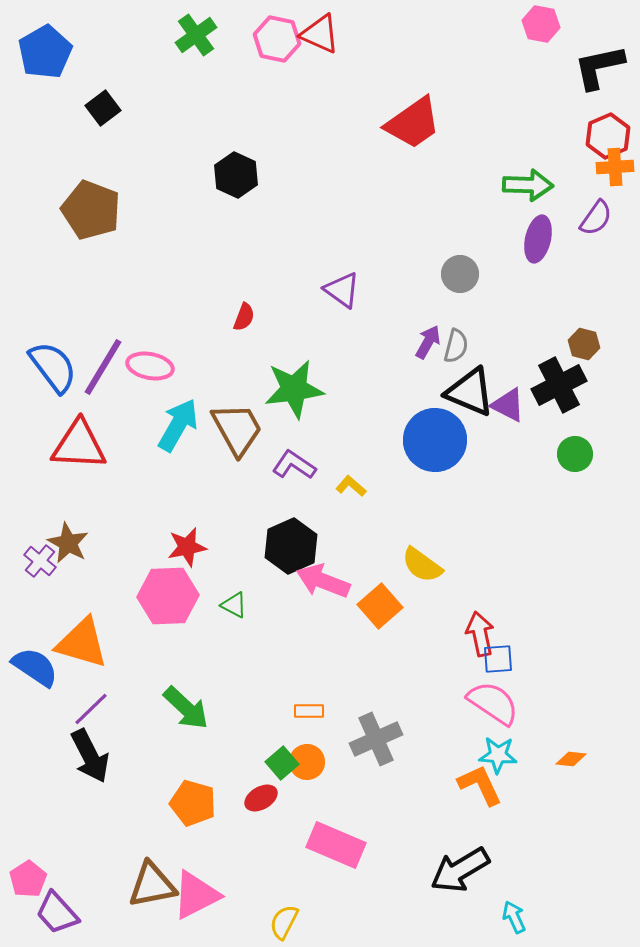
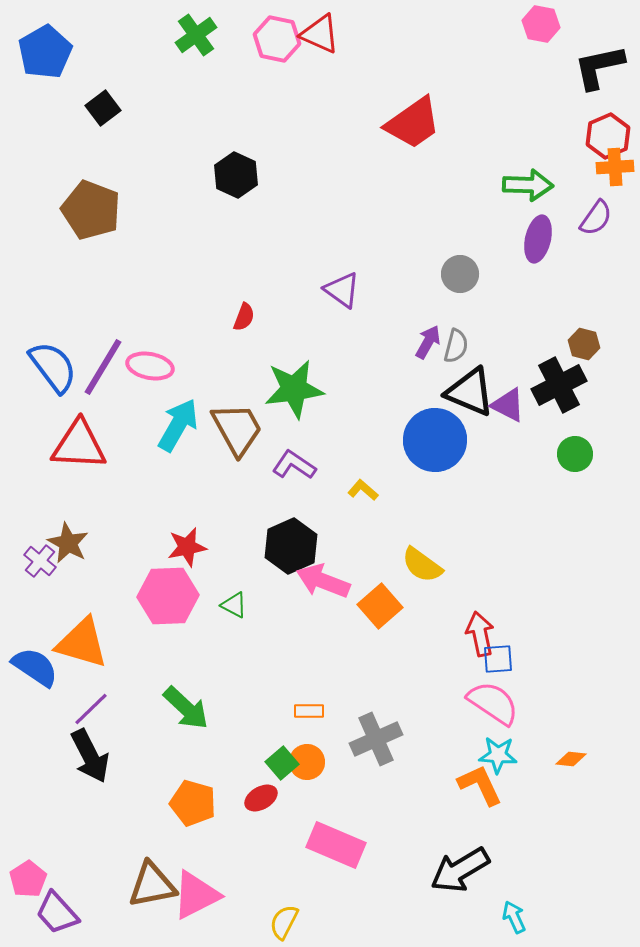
yellow L-shape at (351, 486): moved 12 px right, 4 px down
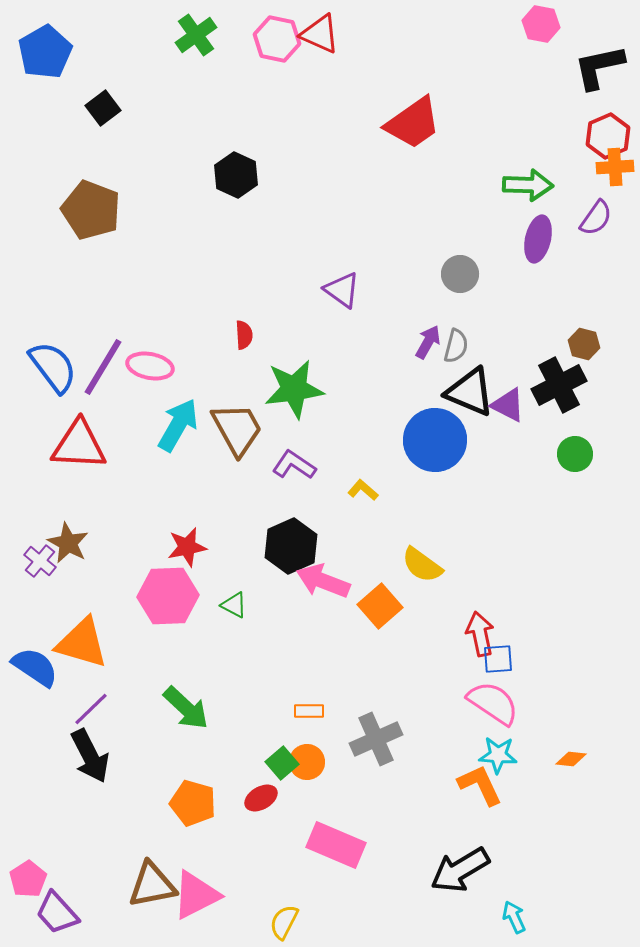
red semicircle at (244, 317): moved 18 px down; rotated 24 degrees counterclockwise
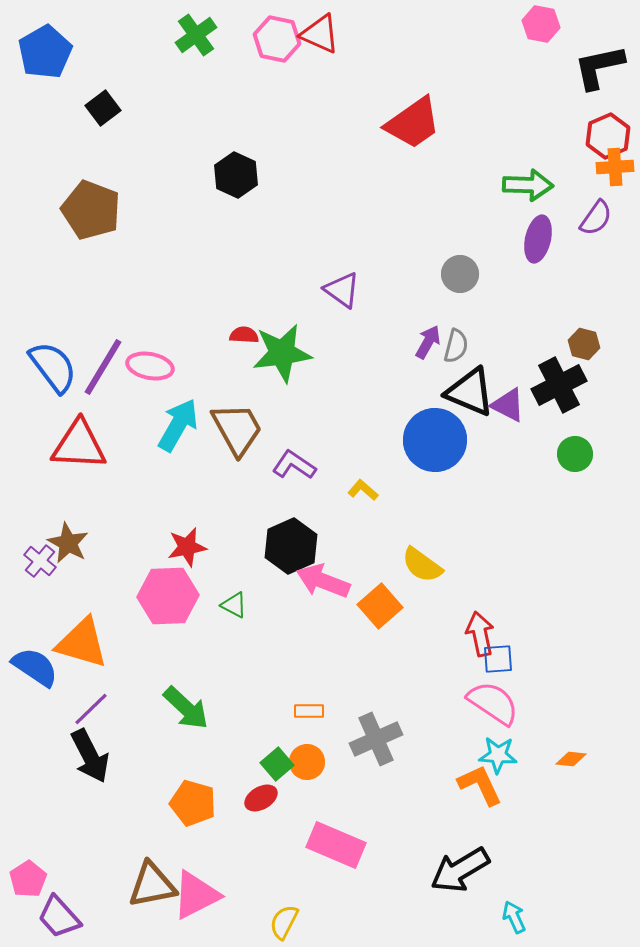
red semicircle at (244, 335): rotated 84 degrees counterclockwise
green star at (294, 389): moved 12 px left, 36 px up
green square at (282, 763): moved 5 px left, 1 px down
purple trapezoid at (57, 913): moved 2 px right, 4 px down
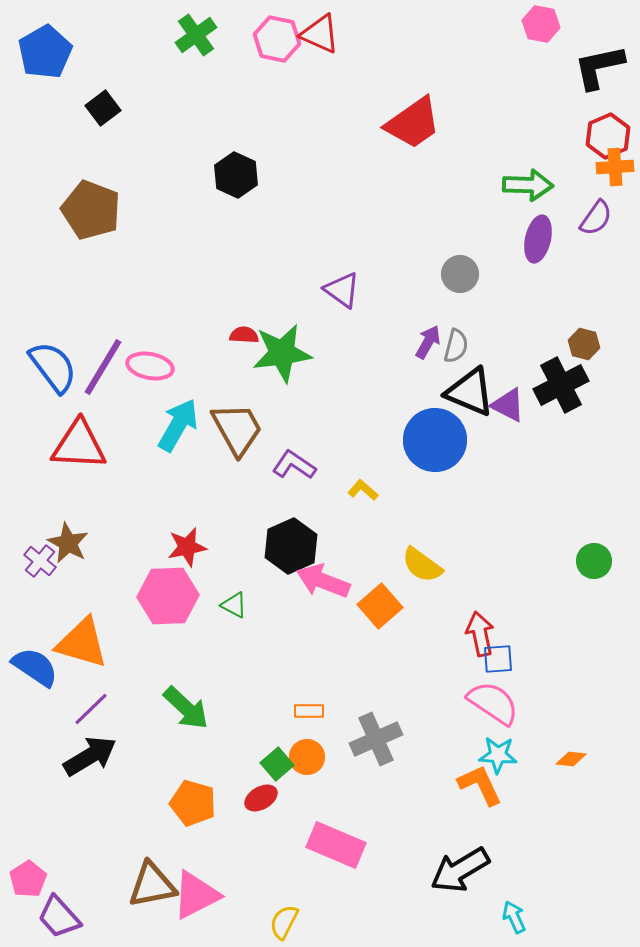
black cross at (559, 385): moved 2 px right
green circle at (575, 454): moved 19 px right, 107 px down
black arrow at (90, 756): rotated 94 degrees counterclockwise
orange circle at (307, 762): moved 5 px up
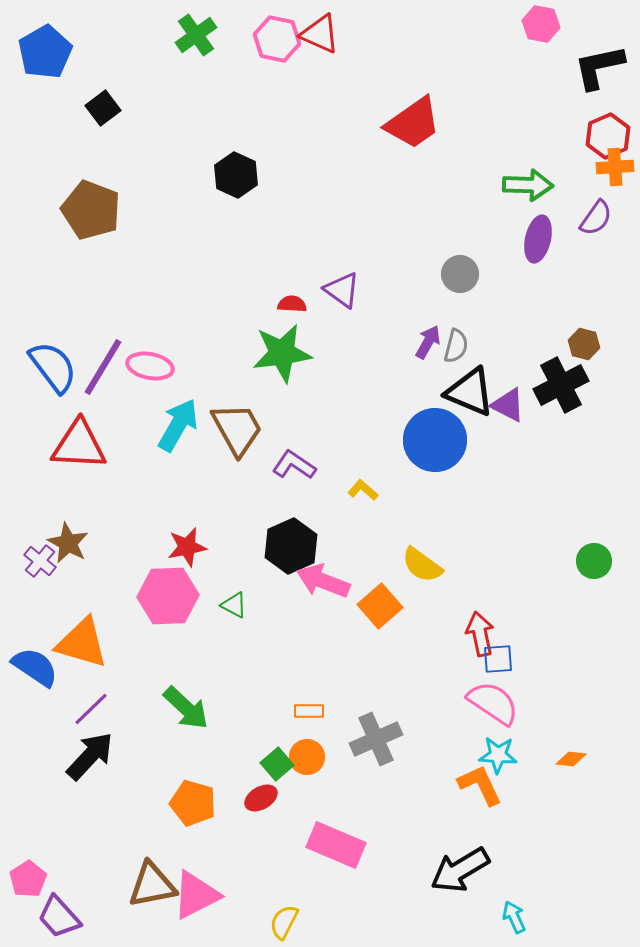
red semicircle at (244, 335): moved 48 px right, 31 px up
black arrow at (90, 756): rotated 16 degrees counterclockwise
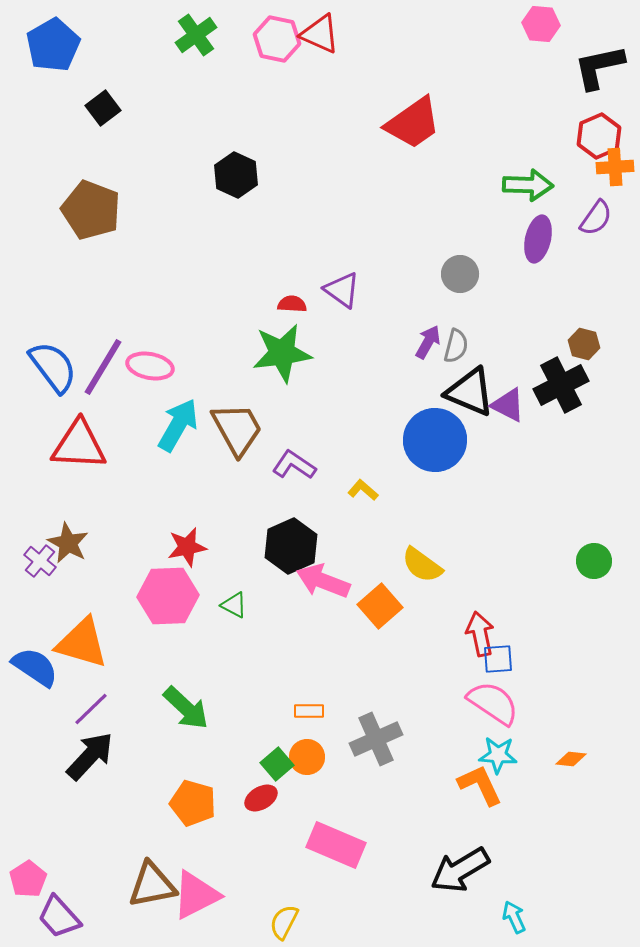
pink hexagon at (541, 24): rotated 6 degrees counterclockwise
blue pentagon at (45, 52): moved 8 px right, 7 px up
red hexagon at (608, 136): moved 9 px left
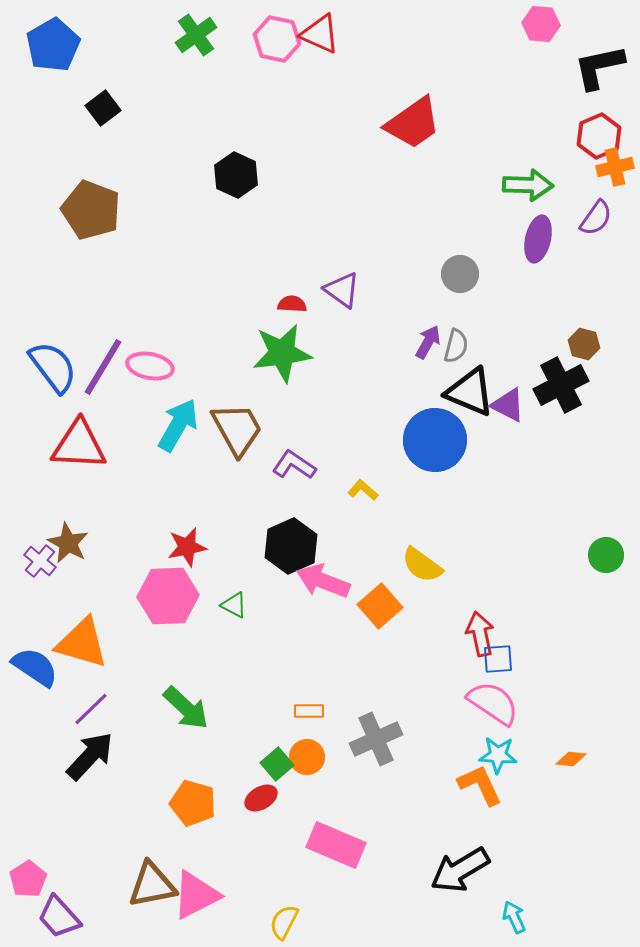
orange cross at (615, 167): rotated 9 degrees counterclockwise
green circle at (594, 561): moved 12 px right, 6 px up
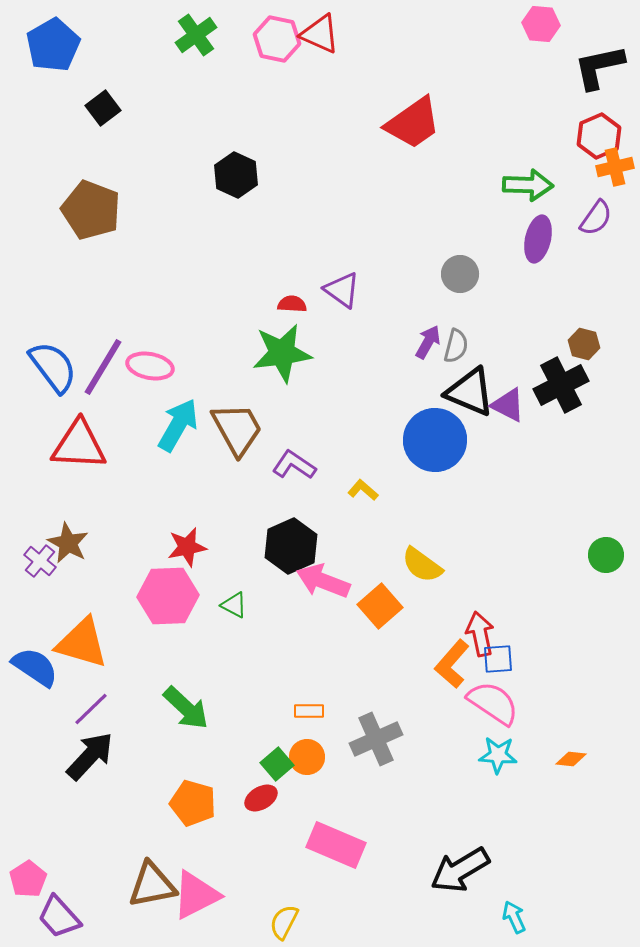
orange L-shape at (480, 785): moved 28 px left, 121 px up; rotated 114 degrees counterclockwise
